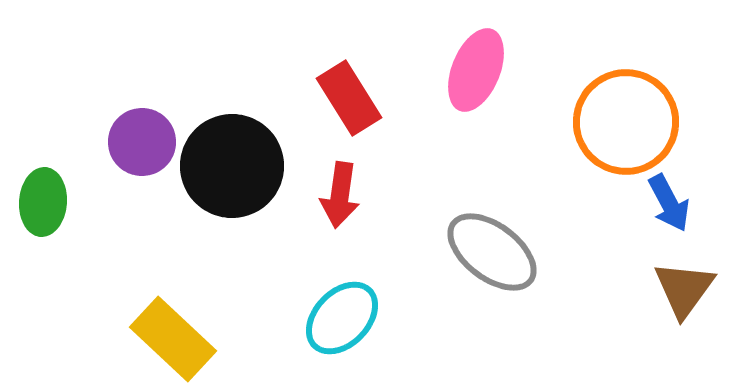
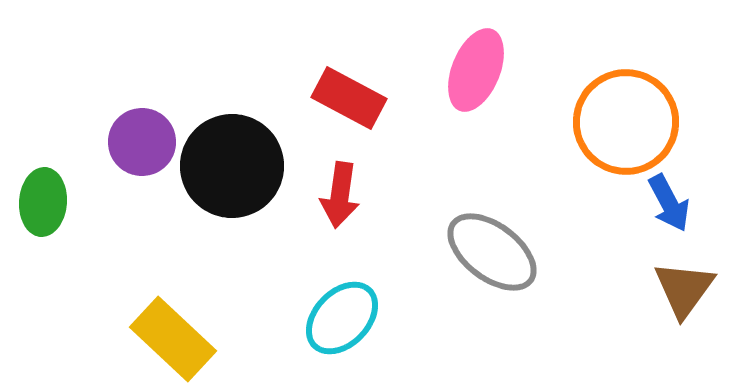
red rectangle: rotated 30 degrees counterclockwise
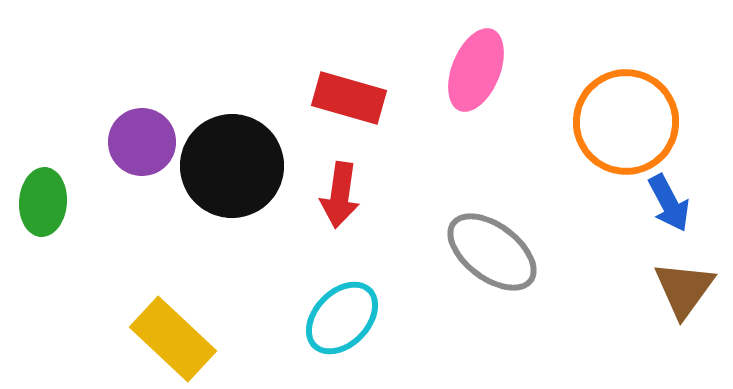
red rectangle: rotated 12 degrees counterclockwise
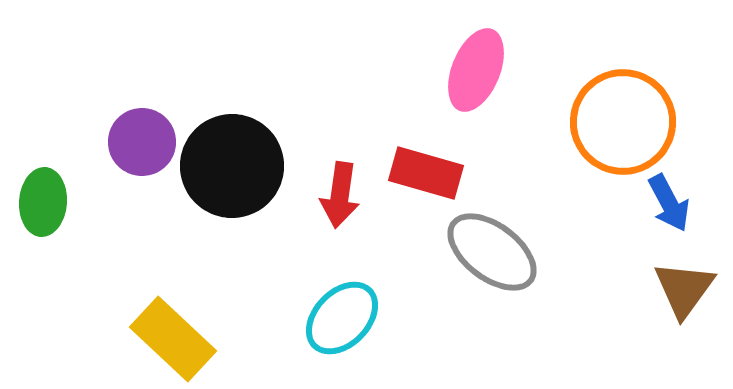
red rectangle: moved 77 px right, 75 px down
orange circle: moved 3 px left
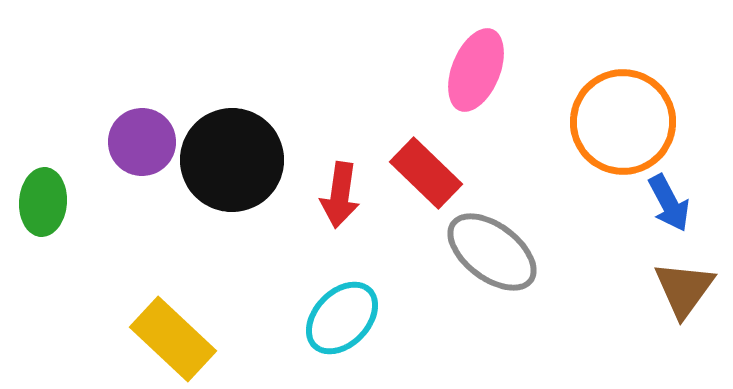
black circle: moved 6 px up
red rectangle: rotated 28 degrees clockwise
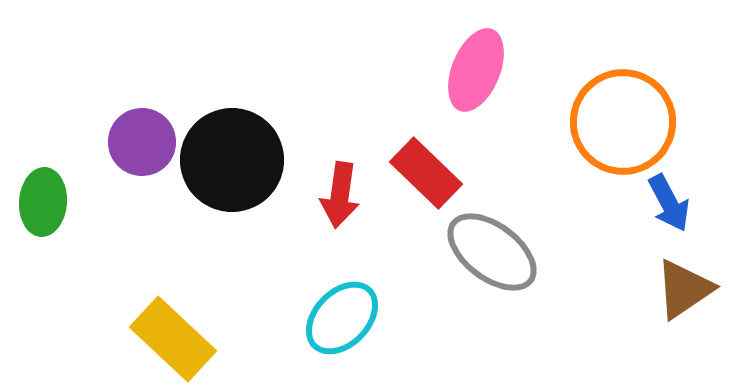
brown triangle: rotated 20 degrees clockwise
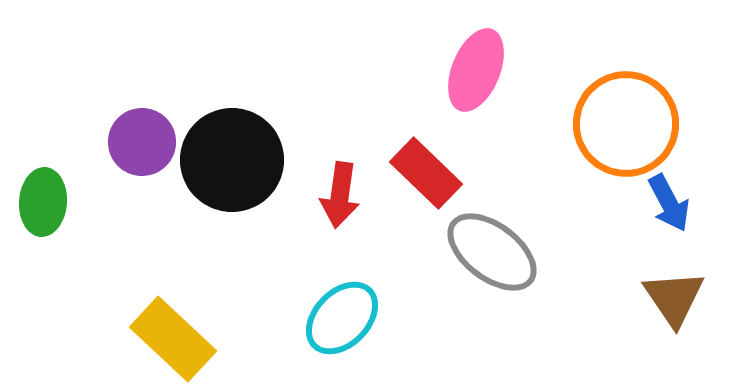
orange circle: moved 3 px right, 2 px down
brown triangle: moved 10 px left, 9 px down; rotated 30 degrees counterclockwise
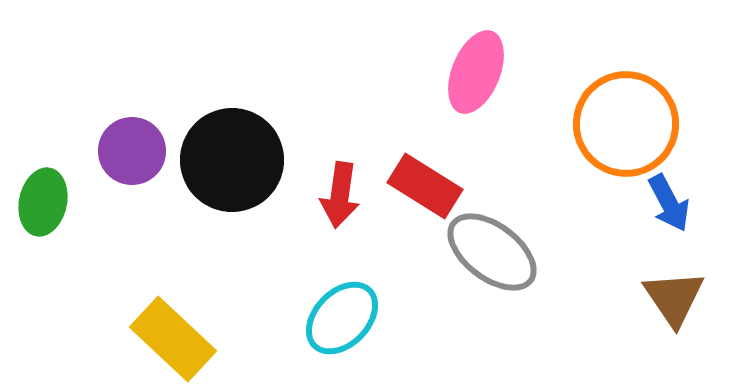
pink ellipse: moved 2 px down
purple circle: moved 10 px left, 9 px down
red rectangle: moved 1 px left, 13 px down; rotated 12 degrees counterclockwise
green ellipse: rotated 8 degrees clockwise
